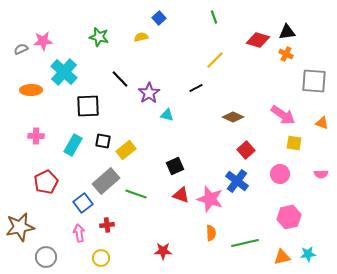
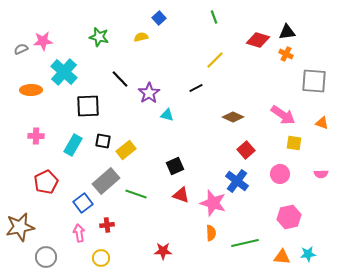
pink star at (210, 199): moved 3 px right, 4 px down
orange triangle at (282, 257): rotated 18 degrees clockwise
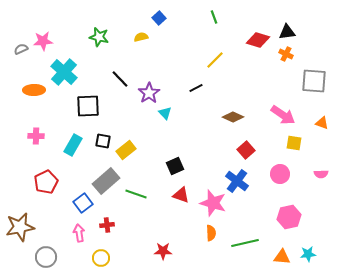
orange ellipse at (31, 90): moved 3 px right
cyan triangle at (167, 115): moved 2 px left, 2 px up; rotated 32 degrees clockwise
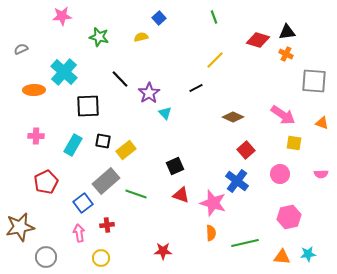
pink star at (43, 41): moved 19 px right, 25 px up
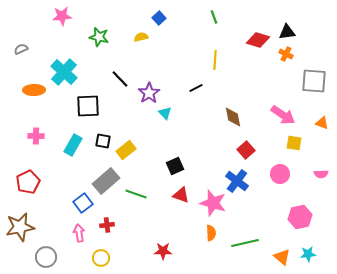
yellow line at (215, 60): rotated 42 degrees counterclockwise
brown diamond at (233, 117): rotated 55 degrees clockwise
red pentagon at (46, 182): moved 18 px left
pink hexagon at (289, 217): moved 11 px right
orange triangle at (282, 257): rotated 36 degrees clockwise
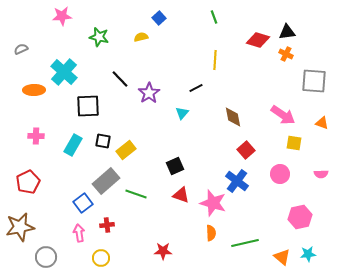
cyan triangle at (165, 113): moved 17 px right; rotated 24 degrees clockwise
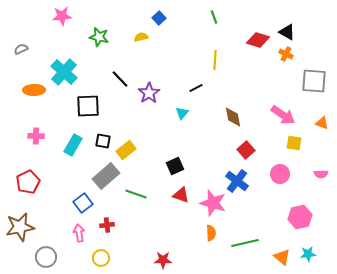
black triangle at (287, 32): rotated 36 degrees clockwise
gray rectangle at (106, 181): moved 5 px up
red star at (163, 251): moved 9 px down
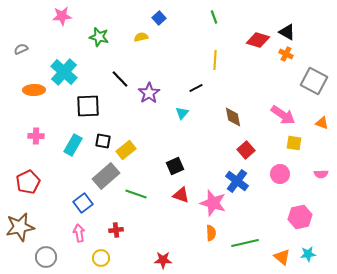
gray square at (314, 81): rotated 24 degrees clockwise
red cross at (107, 225): moved 9 px right, 5 px down
